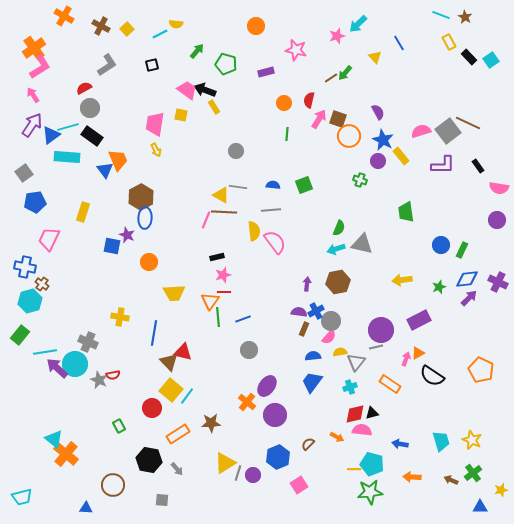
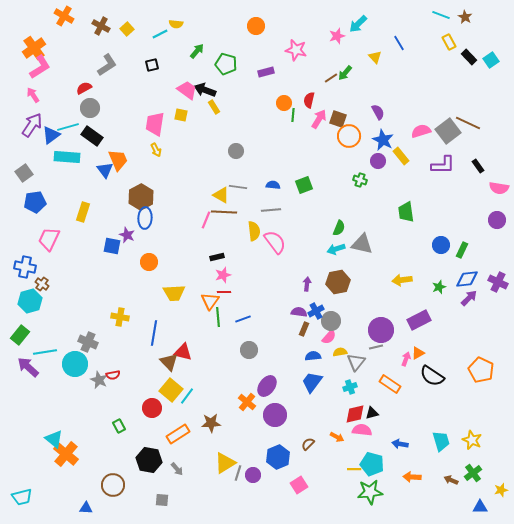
green line at (287, 134): moved 6 px right, 19 px up
purple arrow at (57, 368): moved 29 px left, 1 px up
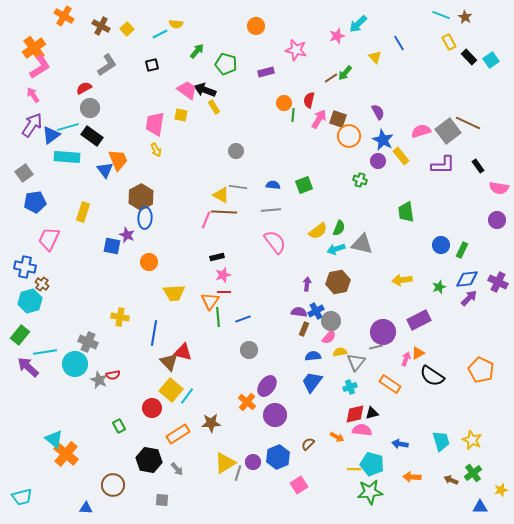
yellow semicircle at (254, 231): moved 64 px right; rotated 60 degrees clockwise
purple circle at (381, 330): moved 2 px right, 2 px down
purple circle at (253, 475): moved 13 px up
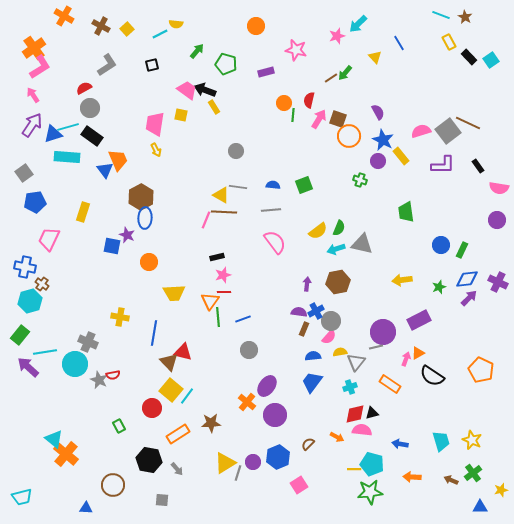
blue triangle at (51, 135): moved 2 px right, 1 px up; rotated 18 degrees clockwise
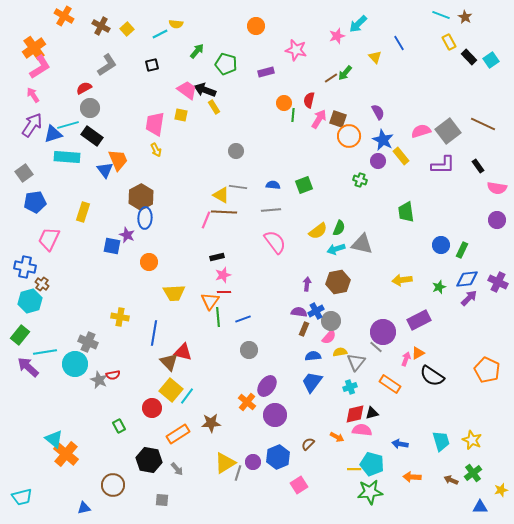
brown line at (468, 123): moved 15 px right, 1 px down
cyan line at (68, 127): moved 2 px up
pink semicircle at (499, 188): moved 2 px left
gray line at (376, 347): rotated 56 degrees clockwise
orange pentagon at (481, 370): moved 6 px right
blue triangle at (86, 508): moved 2 px left; rotated 16 degrees counterclockwise
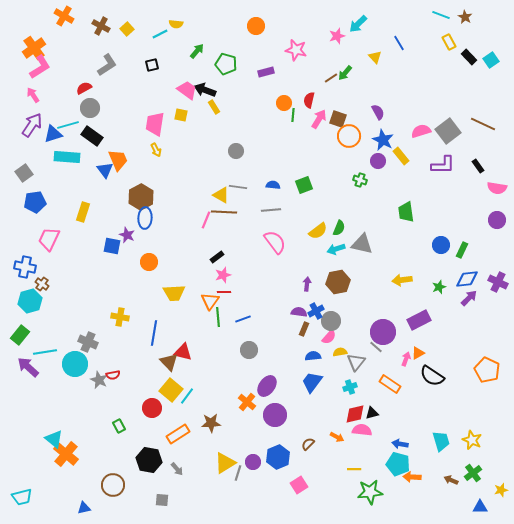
black rectangle at (217, 257): rotated 24 degrees counterclockwise
cyan pentagon at (372, 464): moved 26 px right
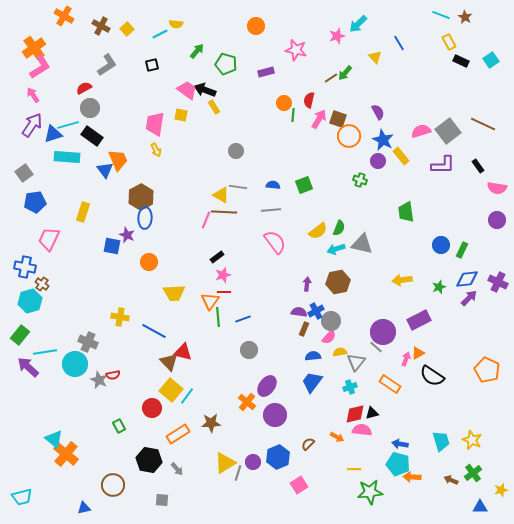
black rectangle at (469, 57): moved 8 px left, 4 px down; rotated 21 degrees counterclockwise
blue line at (154, 333): moved 2 px up; rotated 70 degrees counterclockwise
